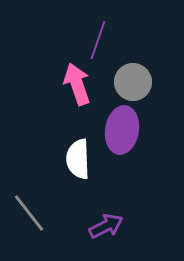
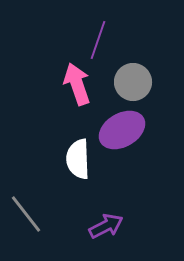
purple ellipse: rotated 51 degrees clockwise
gray line: moved 3 px left, 1 px down
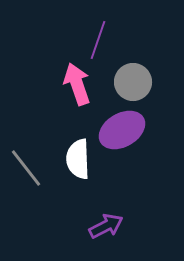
gray line: moved 46 px up
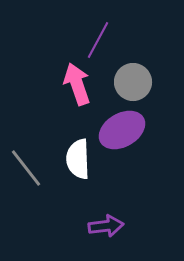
purple line: rotated 9 degrees clockwise
purple arrow: rotated 20 degrees clockwise
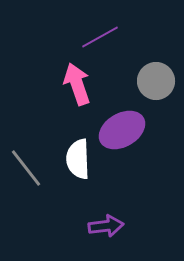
purple line: moved 2 px right, 3 px up; rotated 33 degrees clockwise
gray circle: moved 23 px right, 1 px up
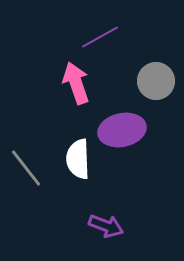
pink arrow: moved 1 px left, 1 px up
purple ellipse: rotated 18 degrees clockwise
purple arrow: rotated 28 degrees clockwise
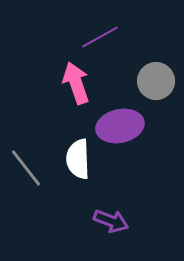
purple ellipse: moved 2 px left, 4 px up
purple arrow: moved 5 px right, 5 px up
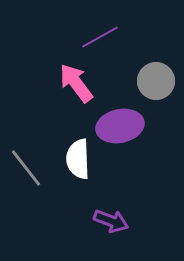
pink arrow: rotated 18 degrees counterclockwise
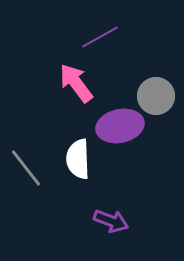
gray circle: moved 15 px down
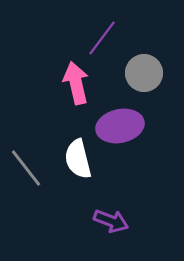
purple line: moved 2 px right, 1 px down; rotated 24 degrees counterclockwise
pink arrow: rotated 24 degrees clockwise
gray circle: moved 12 px left, 23 px up
white semicircle: rotated 12 degrees counterclockwise
